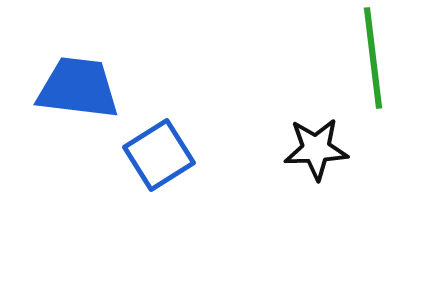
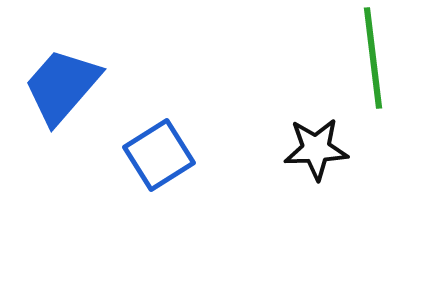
blue trapezoid: moved 16 px left, 2 px up; rotated 56 degrees counterclockwise
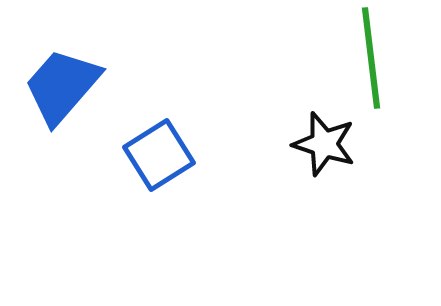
green line: moved 2 px left
black star: moved 8 px right, 5 px up; rotated 20 degrees clockwise
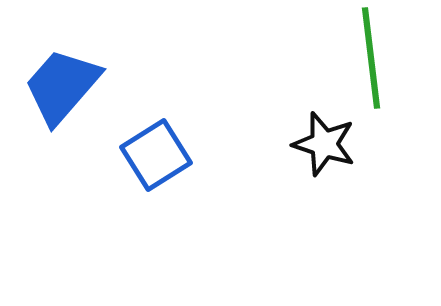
blue square: moved 3 px left
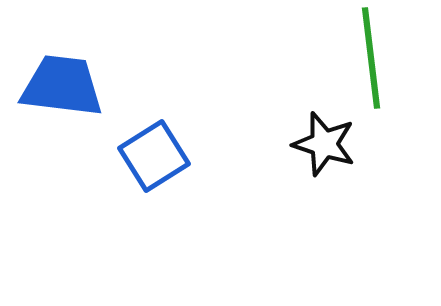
blue trapezoid: rotated 56 degrees clockwise
blue square: moved 2 px left, 1 px down
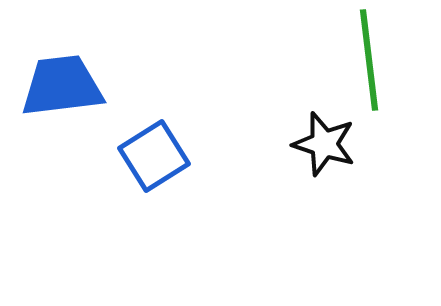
green line: moved 2 px left, 2 px down
blue trapezoid: rotated 14 degrees counterclockwise
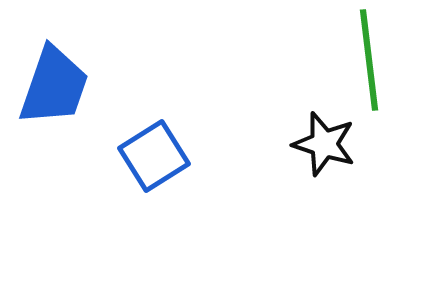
blue trapezoid: moved 8 px left; rotated 116 degrees clockwise
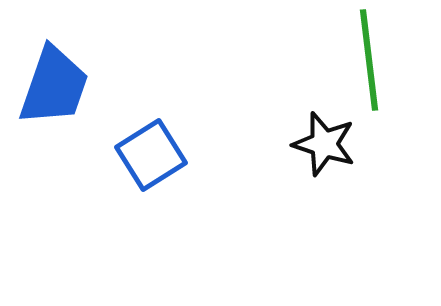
blue square: moved 3 px left, 1 px up
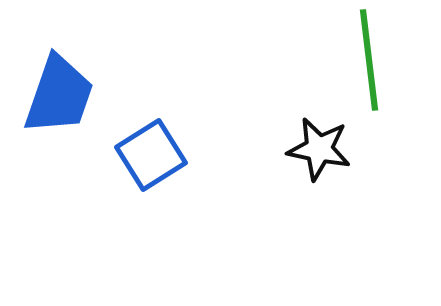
blue trapezoid: moved 5 px right, 9 px down
black star: moved 5 px left, 5 px down; rotated 6 degrees counterclockwise
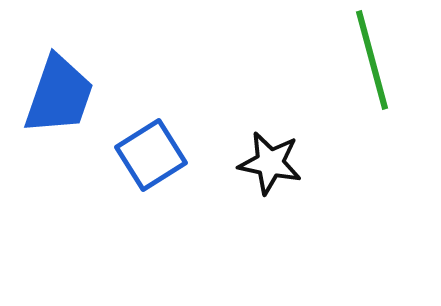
green line: moved 3 px right; rotated 8 degrees counterclockwise
black star: moved 49 px left, 14 px down
